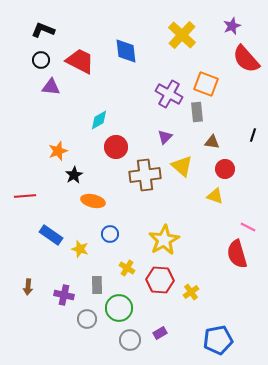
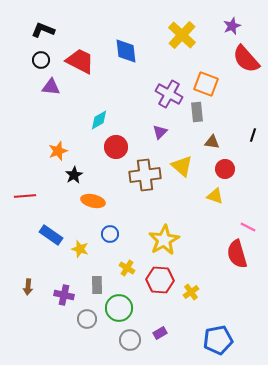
purple triangle at (165, 137): moved 5 px left, 5 px up
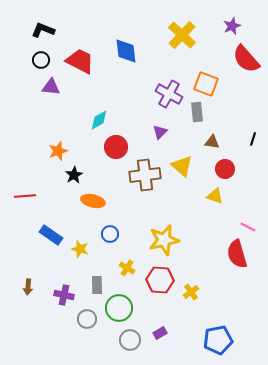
black line at (253, 135): moved 4 px down
yellow star at (164, 240): rotated 16 degrees clockwise
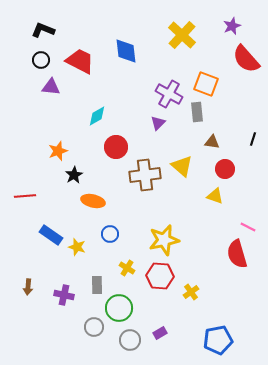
cyan diamond at (99, 120): moved 2 px left, 4 px up
purple triangle at (160, 132): moved 2 px left, 9 px up
yellow star at (80, 249): moved 3 px left, 2 px up
red hexagon at (160, 280): moved 4 px up
gray circle at (87, 319): moved 7 px right, 8 px down
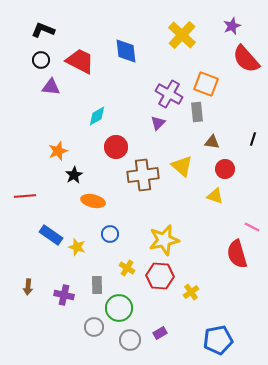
brown cross at (145, 175): moved 2 px left
pink line at (248, 227): moved 4 px right
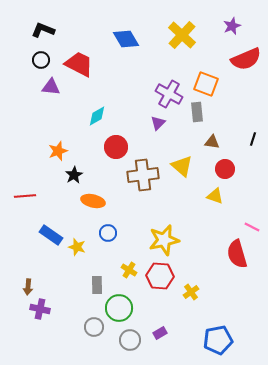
blue diamond at (126, 51): moved 12 px up; rotated 24 degrees counterclockwise
red semicircle at (246, 59): rotated 72 degrees counterclockwise
red trapezoid at (80, 61): moved 1 px left, 3 px down
blue circle at (110, 234): moved 2 px left, 1 px up
yellow cross at (127, 268): moved 2 px right, 2 px down
purple cross at (64, 295): moved 24 px left, 14 px down
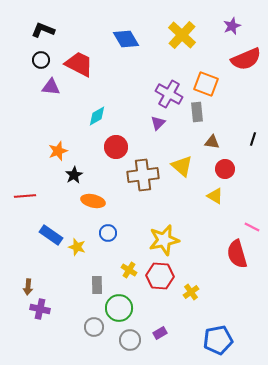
yellow triangle at (215, 196): rotated 12 degrees clockwise
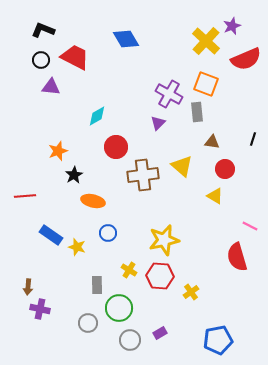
yellow cross at (182, 35): moved 24 px right, 6 px down
red trapezoid at (79, 64): moved 4 px left, 7 px up
pink line at (252, 227): moved 2 px left, 1 px up
red semicircle at (237, 254): moved 3 px down
gray circle at (94, 327): moved 6 px left, 4 px up
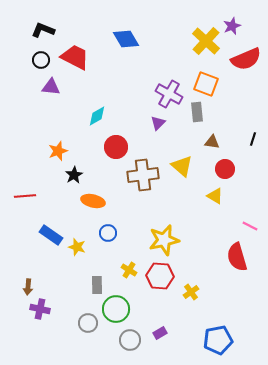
green circle at (119, 308): moved 3 px left, 1 px down
